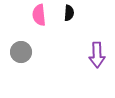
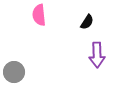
black semicircle: moved 18 px right, 9 px down; rotated 28 degrees clockwise
gray circle: moved 7 px left, 20 px down
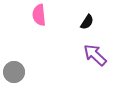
purple arrow: moved 2 px left; rotated 135 degrees clockwise
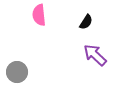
black semicircle: moved 1 px left
gray circle: moved 3 px right
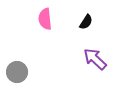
pink semicircle: moved 6 px right, 4 px down
purple arrow: moved 4 px down
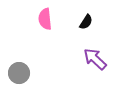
gray circle: moved 2 px right, 1 px down
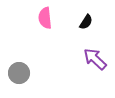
pink semicircle: moved 1 px up
